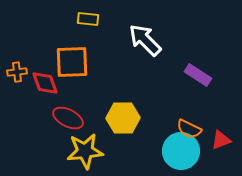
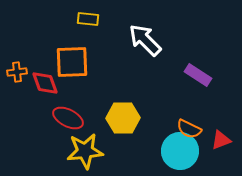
cyan circle: moved 1 px left
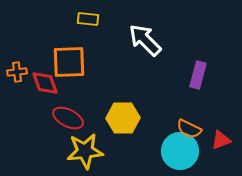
orange square: moved 3 px left
purple rectangle: rotated 72 degrees clockwise
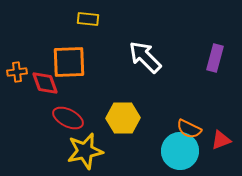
white arrow: moved 17 px down
purple rectangle: moved 17 px right, 17 px up
yellow star: rotated 6 degrees counterclockwise
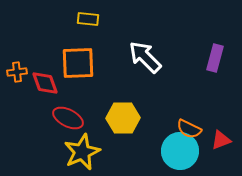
orange square: moved 9 px right, 1 px down
yellow star: moved 3 px left, 1 px down; rotated 12 degrees counterclockwise
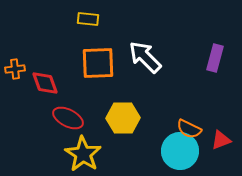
orange square: moved 20 px right
orange cross: moved 2 px left, 3 px up
yellow star: moved 1 px right, 2 px down; rotated 15 degrees counterclockwise
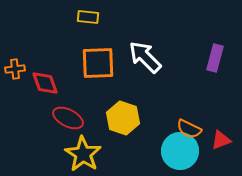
yellow rectangle: moved 2 px up
yellow hexagon: rotated 20 degrees clockwise
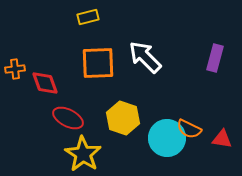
yellow rectangle: rotated 20 degrees counterclockwise
red triangle: moved 1 px right, 1 px up; rotated 30 degrees clockwise
cyan circle: moved 13 px left, 13 px up
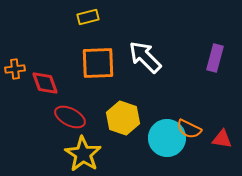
red ellipse: moved 2 px right, 1 px up
